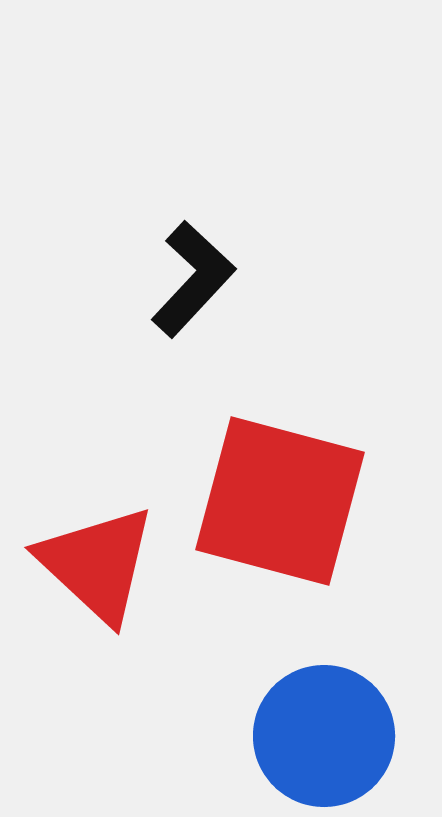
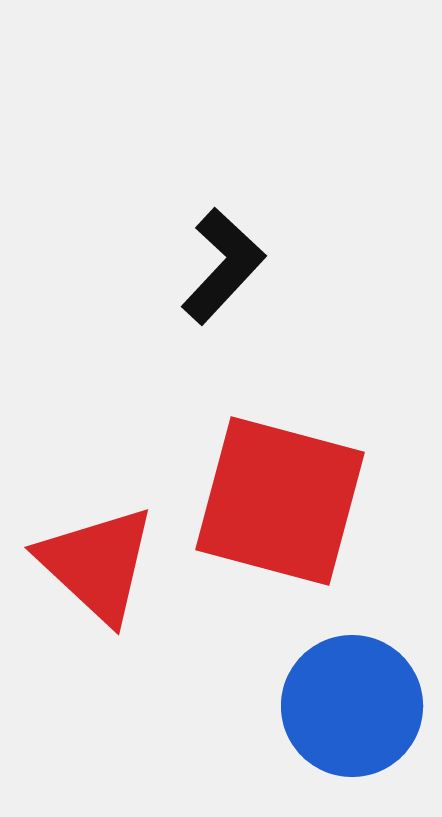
black L-shape: moved 30 px right, 13 px up
blue circle: moved 28 px right, 30 px up
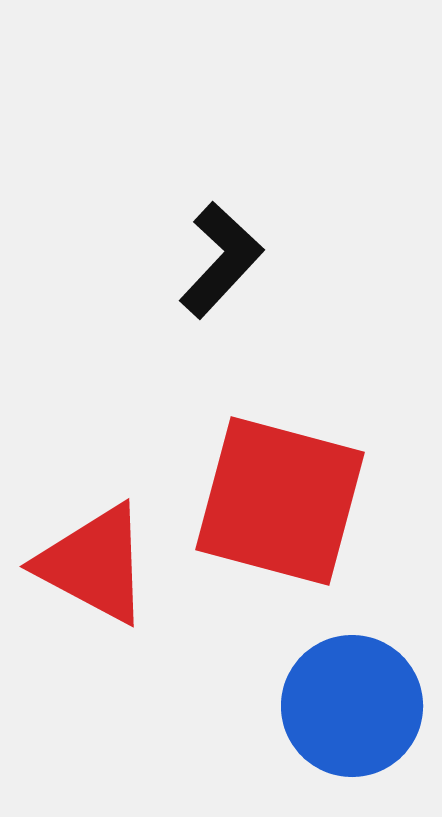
black L-shape: moved 2 px left, 6 px up
red triangle: moved 3 px left; rotated 15 degrees counterclockwise
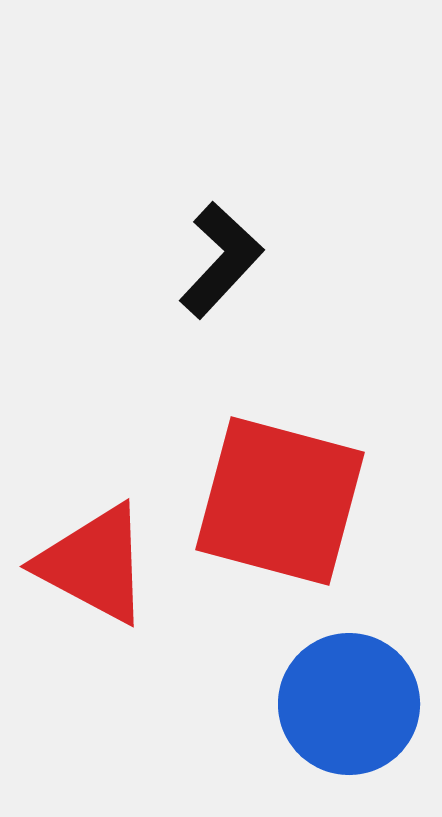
blue circle: moved 3 px left, 2 px up
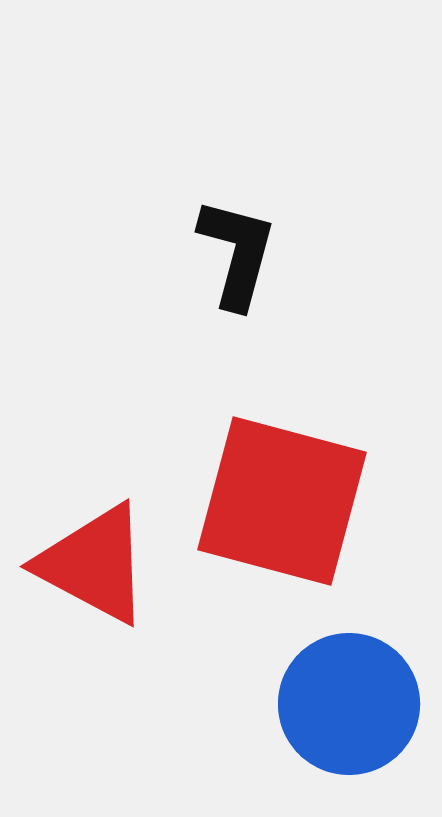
black L-shape: moved 16 px right, 7 px up; rotated 28 degrees counterclockwise
red square: moved 2 px right
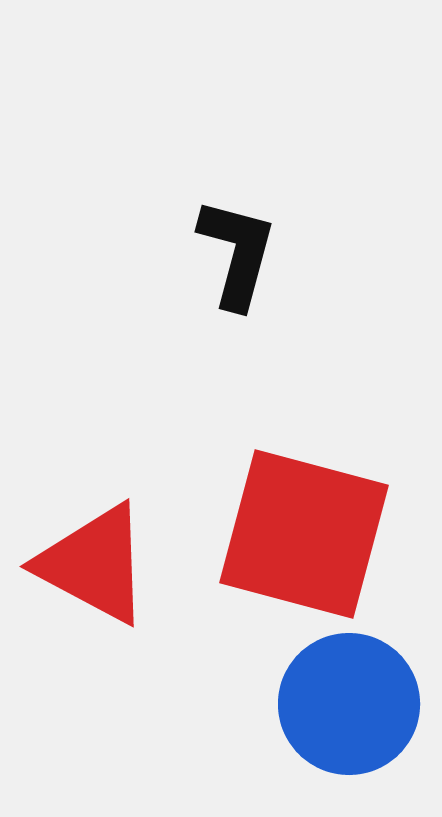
red square: moved 22 px right, 33 px down
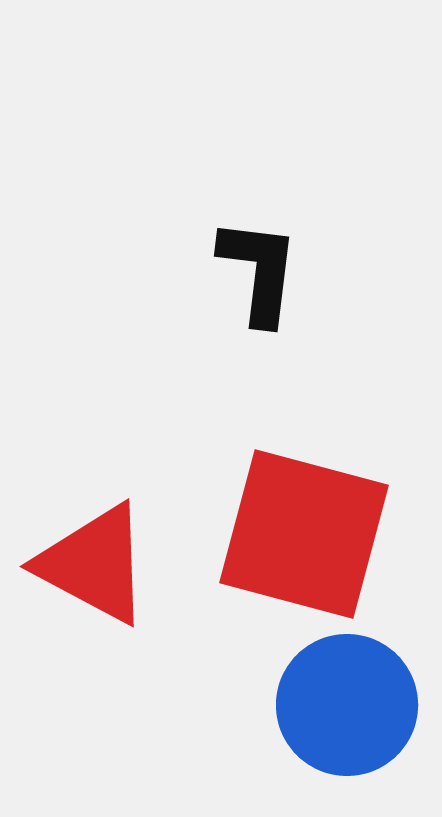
black L-shape: moved 22 px right, 18 px down; rotated 8 degrees counterclockwise
blue circle: moved 2 px left, 1 px down
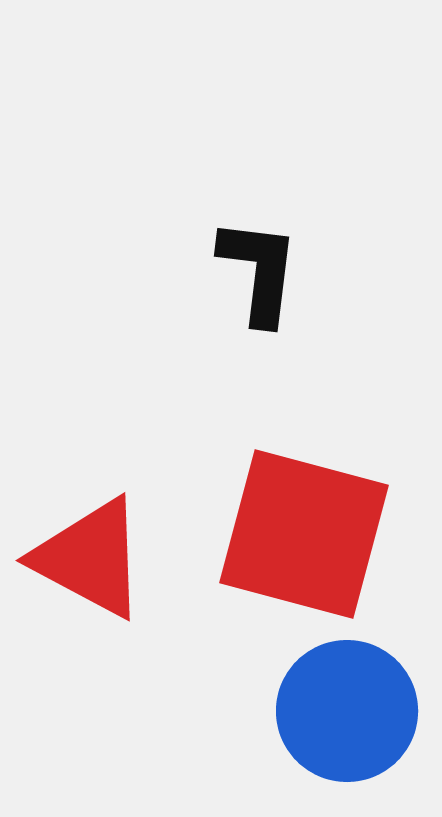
red triangle: moved 4 px left, 6 px up
blue circle: moved 6 px down
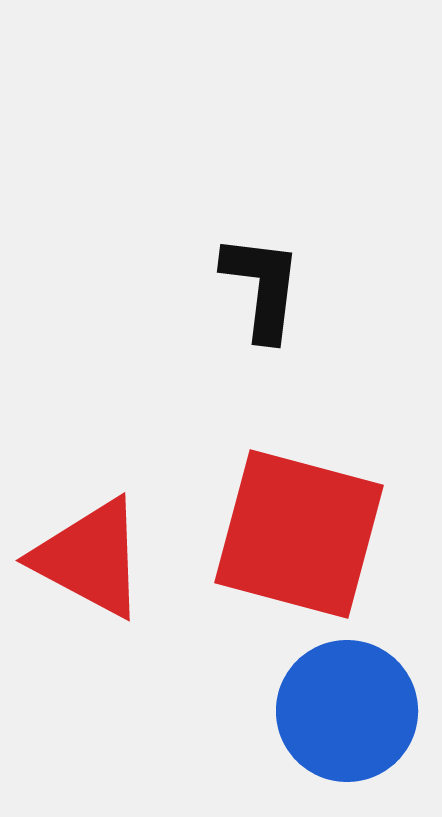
black L-shape: moved 3 px right, 16 px down
red square: moved 5 px left
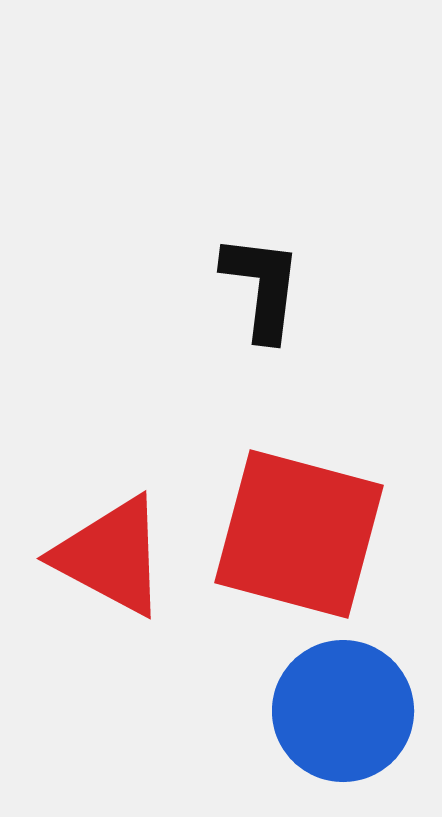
red triangle: moved 21 px right, 2 px up
blue circle: moved 4 px left
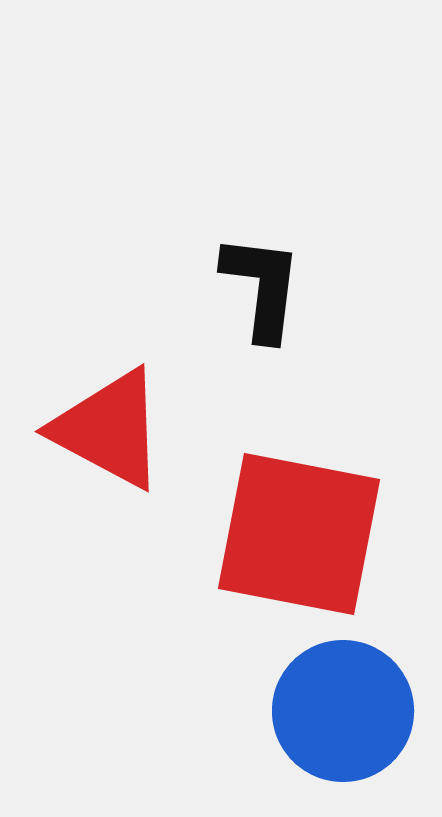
red square: rotated 4 degrees counterclockwise
red triangle: moved 2 px left, 127 px up
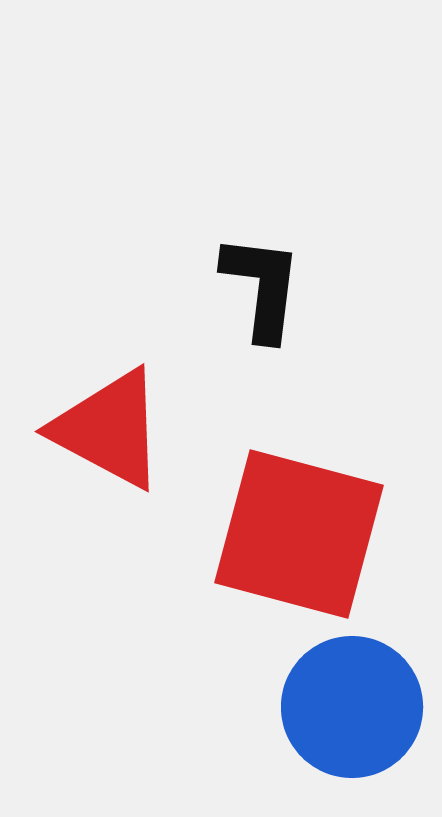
red square: rotated 4 degrees clockwise
blue circle: moved 9 px right, 4 px up
